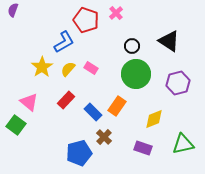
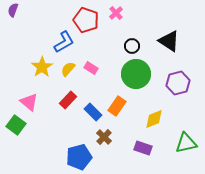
red rectangle: moved 2 px right
green triangle: moved 3 px right, 1 px up
blue pentagon: moved 4 px down
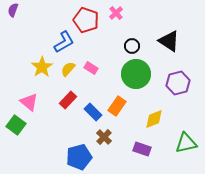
purple rectangle: moved 1 px left, 1 px down
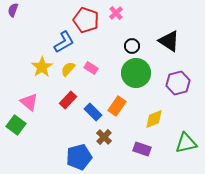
green circle: moved 1 px up
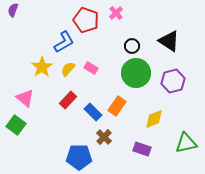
purple hexagon: moved 5 px left, 2 px up
pink triangle: moved 4 px left, 4 px up
blue pentagon: rotated 15 degrees clockwise
